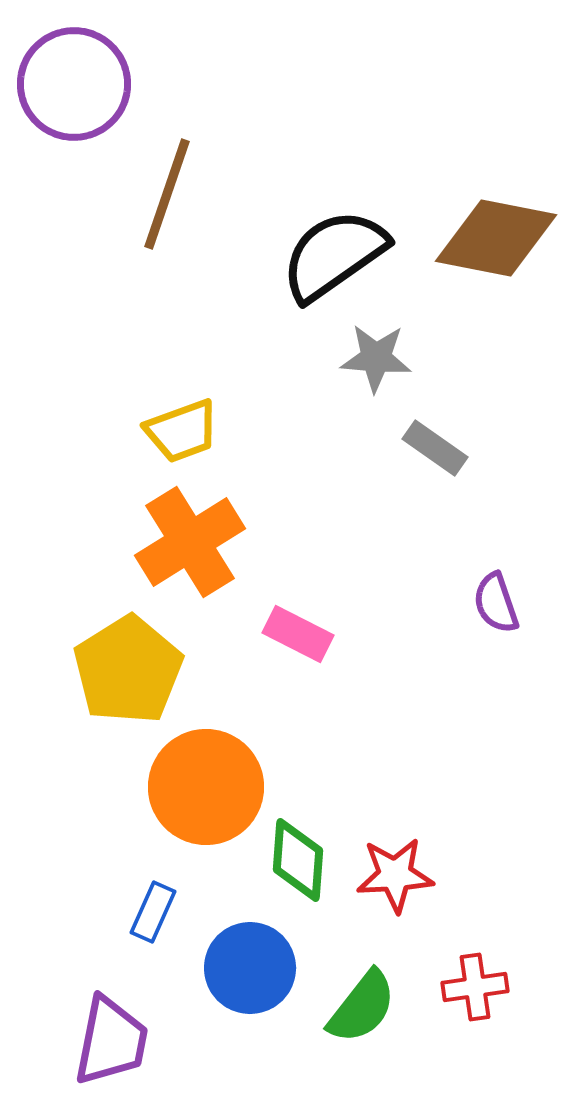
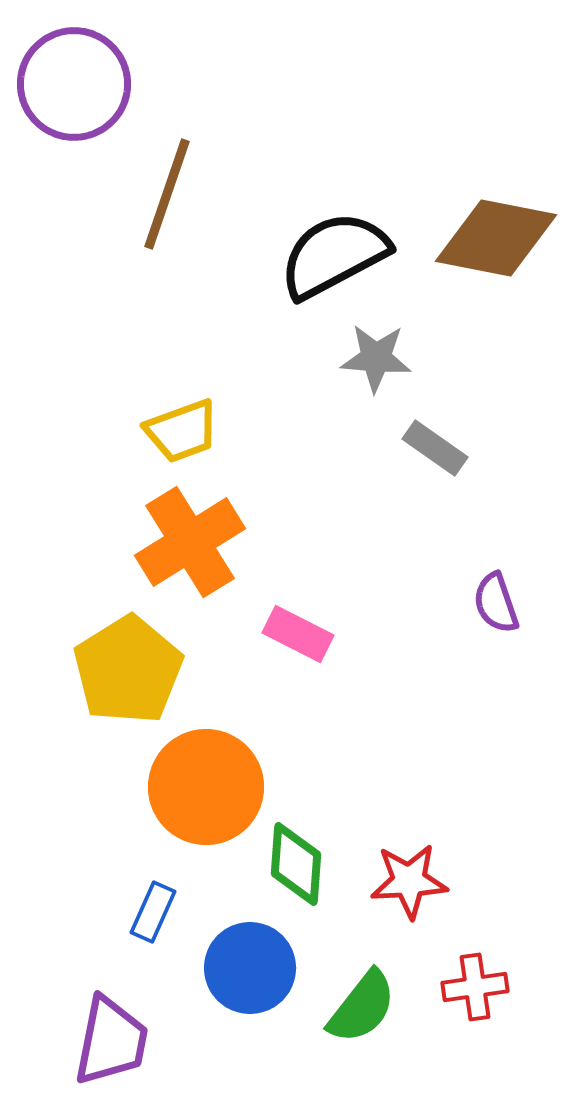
black semicircle: rotated 7 degrees clockwise
green diamond: moved 2 px left, 4 px down
red star: moved 14 px right, 6 px down
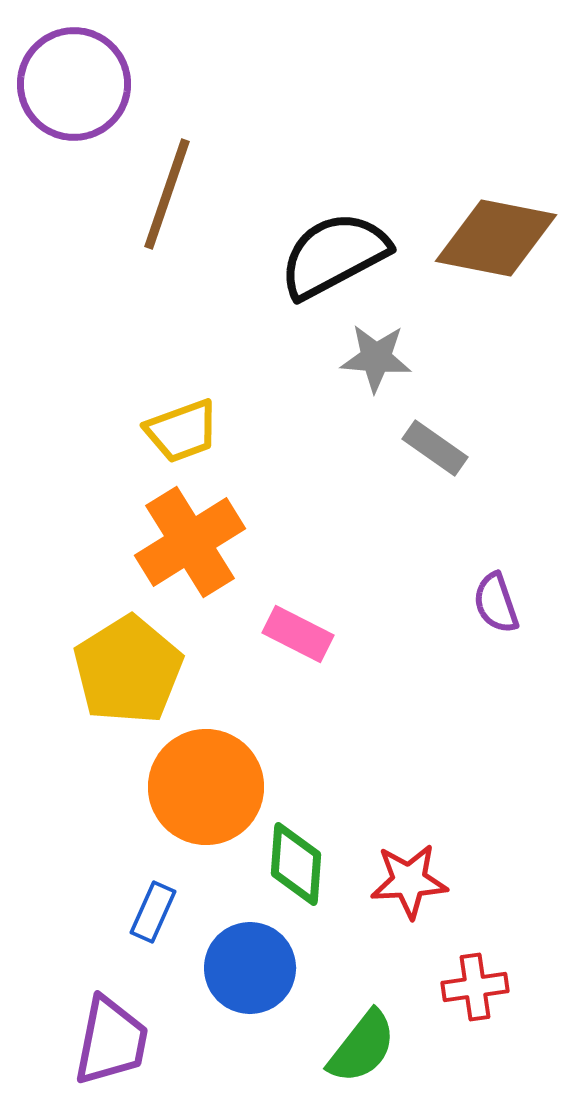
green semicircle: moved 40 px down
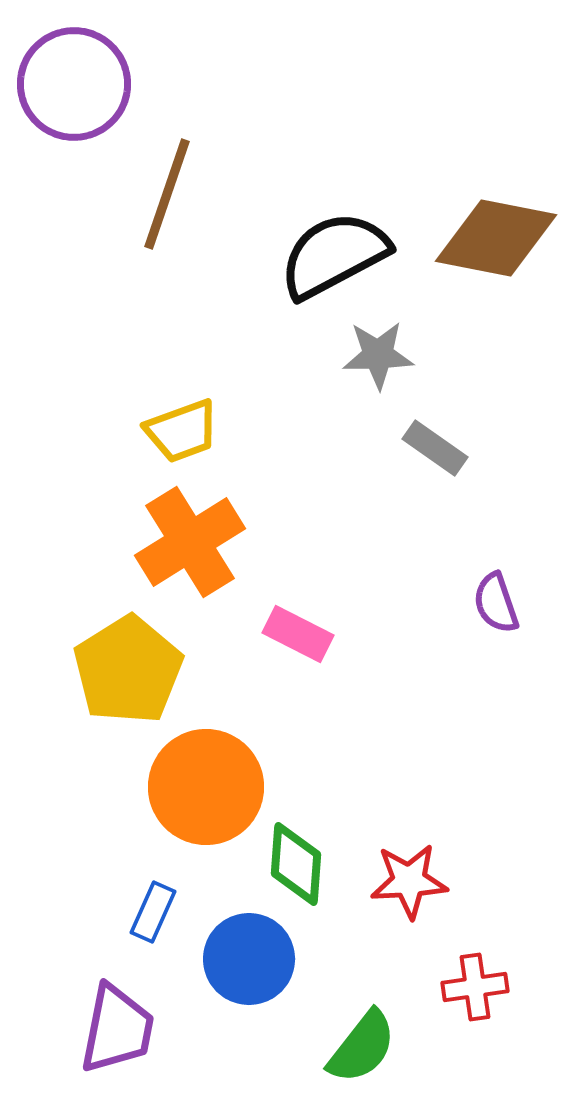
gray star: moved 2 px right, 3 px up; rotated 6 degrees counterclockwise
blue circle: moved 1 px left, 9 px up
purple trapezoid: moved 6 px right, 12 px up
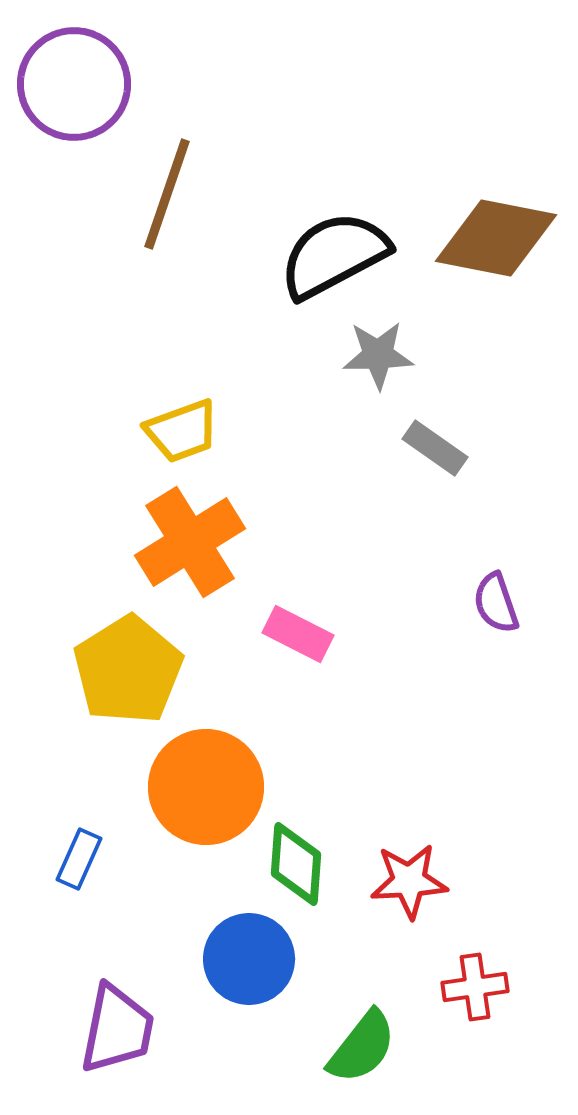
blue rectangle: moved 74 px left, 53 px up
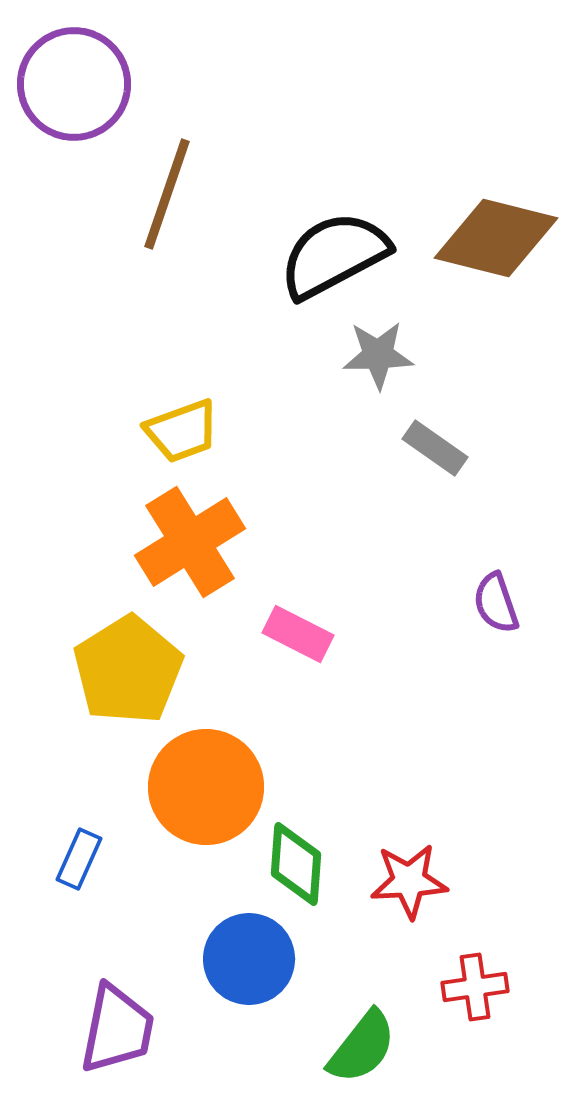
brown diamond: rotated 3 degrees clockwise
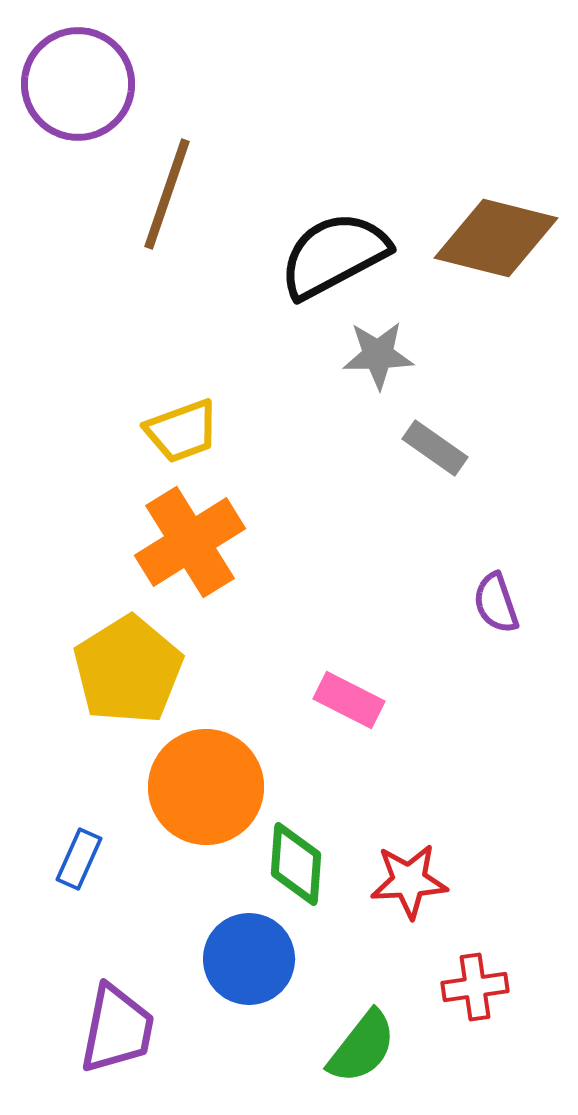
purple circle: moved 4 px right
pink rectangle: moved 51 px right, 66 px down
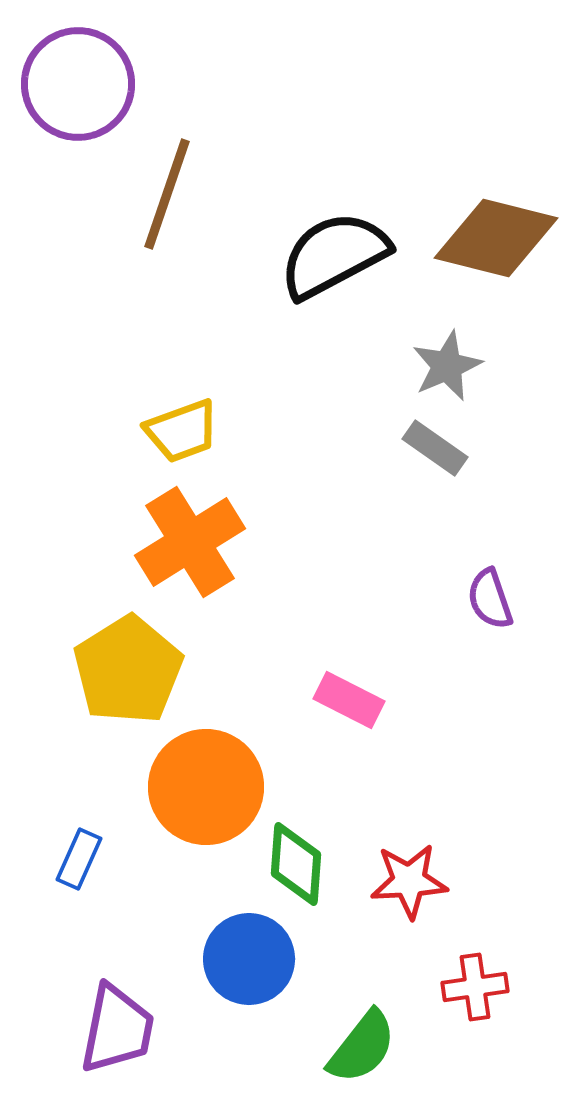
gray star: moved 69 px right, 11 px down; rotated 22 degrees counterclockwise
purple semicircle: moved 6 px left, 4 px up
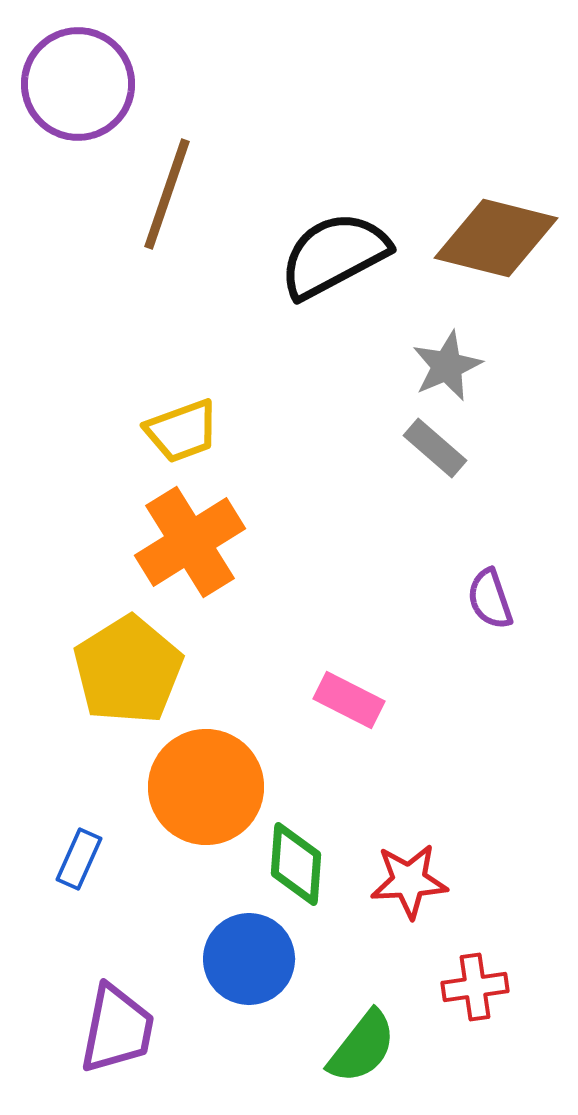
gray rectangle: rotated 6 degrees clockwise
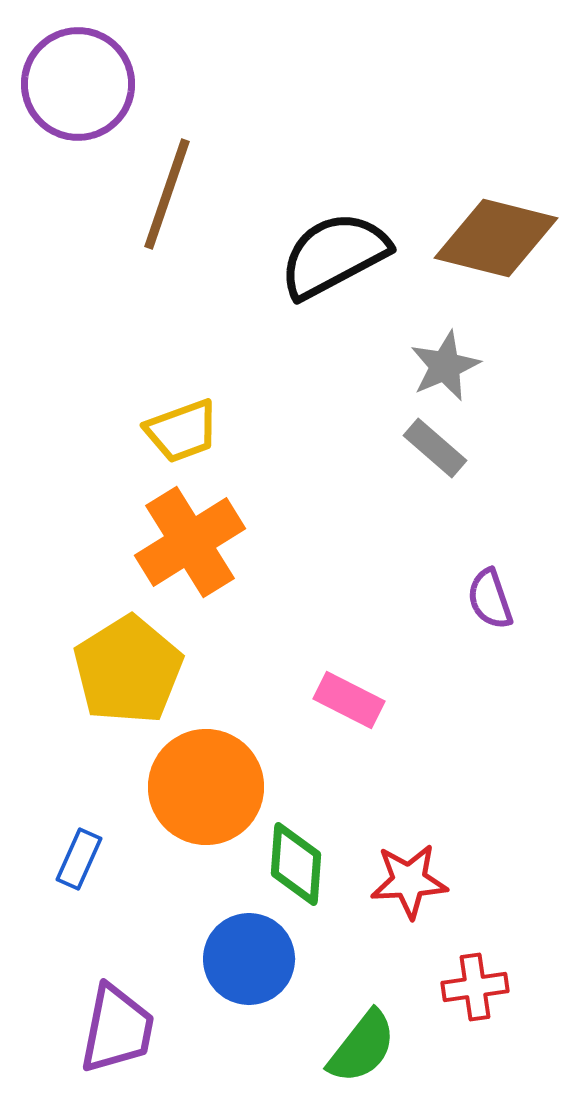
gray star: moved 2 px left
